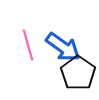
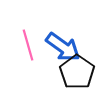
black pentagon: moved 1 px left, 1 px up
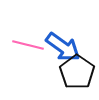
pink line: rotated 60 degrees counterclockwise
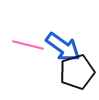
black pentagon: rotated 20 degrees clockwise
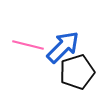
blue arrow: rotated 81 degrees counterclockwise
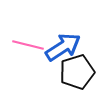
blue arrow: rotated 12 degrees clockwise
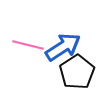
black pentagon: rotated 16 degrees counterclockwise
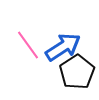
pink line: rotated 40 degrees clockwise
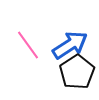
blue arrow: moved 7 px right, 2 px up
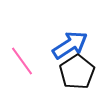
pink line: moved 6 px left, 16 px down
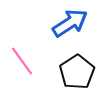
blue arrow: moved 22 px up
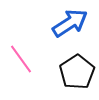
pink line: moved 1 px left, 2 px up
